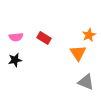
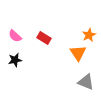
pink semicircle: moved 1 px left, 1 px up; rotated 48 degrees clockwise
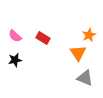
red rectangle: moved 1 px left
gray triangle: moved 1 px left, 4 px up
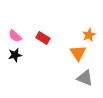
black star: moved 5 px up
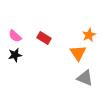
red rectangle: moved 1 px right
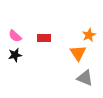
red rectangle: rotated 32 degrees counterclockwise
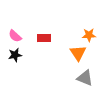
orange star: rotated 24 degrees clockwise
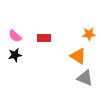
orange star: moved 1 px up
orange triangle: moved 3 px down; rotated 24 degrees counterclockwise
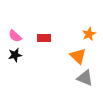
orange star: rotated 24 degrees counterclockwise
orange triangle: rotated 12 degrees clockwise
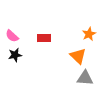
pink semicircle: moved 3 px left
gray triangle: rotated 18 degrees counterclockwise
